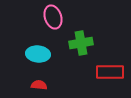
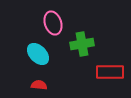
pink ellipse: moved 6 px down
green cross: moved 1 px right, 1 px down
cyan ellipse: rotated 40 degrees clockwise
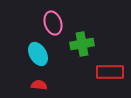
cyan ellipse: rotated 15 degrees clockwise
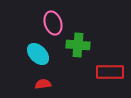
green cross: moved 4 px left, 1 px down; rotated 15 degrees clockwise
cyan ellipse: rotated 15 degrees counterclockwise
red semicircle: moved 4 px right, 1 px up; rotated 14 degrees counterclockwise
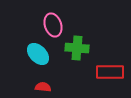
pink ellipse: moved 2 px down
green cross: moved 1 px left, 3 px down
red semicircle: moved 3 px down; rotated 14 degrees clockwise
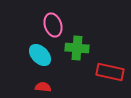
cyan ellipse: moved 2 px right, 1 px down
red rectangle: rotated 12 degrees clockwise
